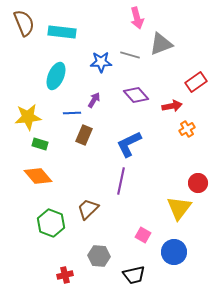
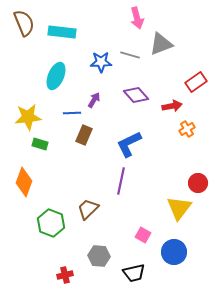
orange diamond: moved 14 px left, 6 px down; rotated 60 degrees clockwise
black trapezoid: moved 2 px up
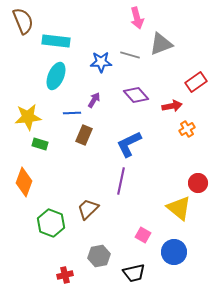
brown semicircle: moved 1 px left, 2 px up
cyan rectangle: moved 6 px left, 9 px down
yellow triangle: rotated 28 degrees counterclockwise
gray hexagon: rotated 15 degrees counterclockwise
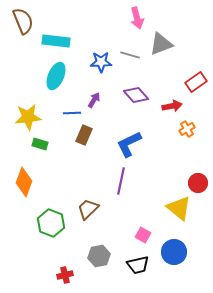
black trapezoid: moved 4 px right, 8 px up
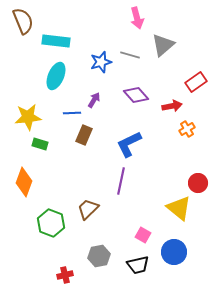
gray triangle: moved 2 px right, 1 px down; rotated 20 degrees counterclockwise
blue star: rotated 15 degrees counterclockwise
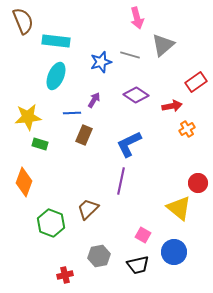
purple diamond: rotated 15 degrees counterclockwise
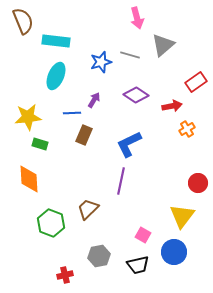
orange diamond: moved 5 px right, 3 px up; rotated 24 degrees counterclockwise
yellow triangle: moved 3 px right, 8 px down; rotated 28 degrees clockwise
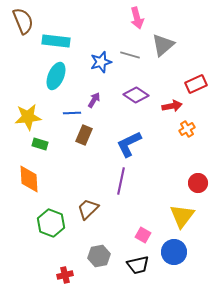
red rectangle: moved 2 px down; rotated 10 degrees clockwise
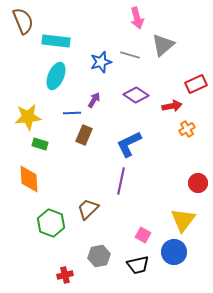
yellow triangle: moved 1 px right, 4 px down
